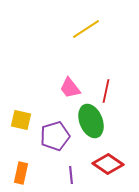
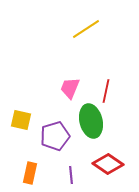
pink trapezoid: rotated 60 degrees clockwise
green ellipse: rotated 8 degrees clockwise
orange rectangle: moved 9 px right
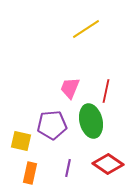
yellow square: moved 21 px down
purple pentagon: moved 3 px left, 11 px up; rotated 12 degrees clockwise
purple line: moved 3 px left, 7 px up; rotated 18 degrees clockwise
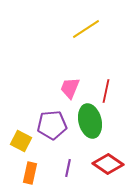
green ellipse: moved 1 px left
yellow square: rotated 15 degrees clockwise
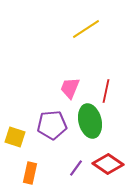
yellow square: moved 6 px left, 4 px up; rotated 10 degrees counterclockwise
purple line: moved 8 px right; rotated 24 degrees clockwise
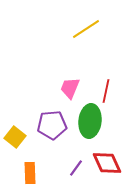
green ellipse: rotated 20 degrees clockwise
yellow square: rotated 20 degrees clockwise
red diamond: moved 1 px left, 1 px up; rotated 32 degrees clockwise
orange rectangle: rotated 15 degrees counterclockwise
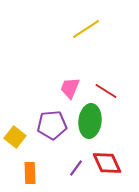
red line: rotated 70 degrees counterclockwise
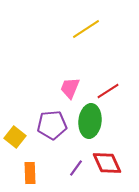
red line: moved 2 px right; rotated 65 degrees counterclockwise
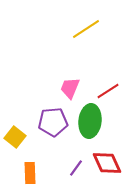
purple pentagon: moved 1 px right, 3 px up
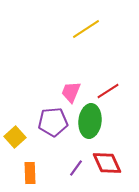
pink trapezoid: moved 1 px right, 4 px down
yellow square: rotated 10 degrees clockwise
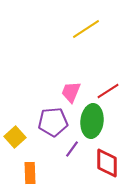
green ellipse: moved 2 px right
red diamond: rotated 24 degrees clockwise
purple line: moved 4 px left, 19 px up
